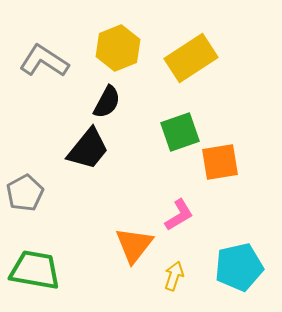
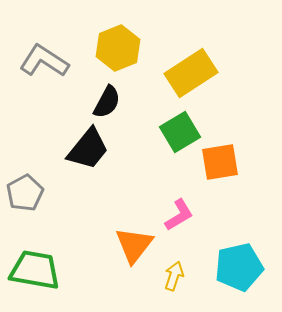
yellow rectangle: moved 15 px down
green square: rotated 12 degrees counterclockwise
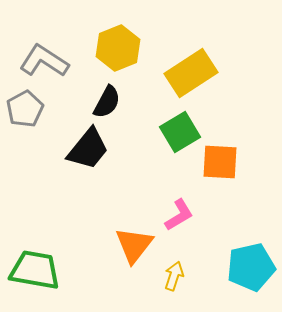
orange square: rotated 12 degrees clockwise
gray pentagon: moved 84 px up
cyan pentagon: moved 12 px right
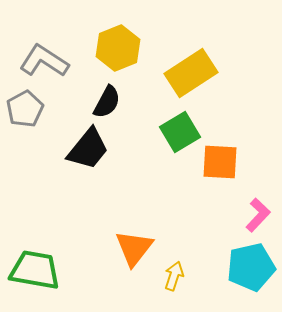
pink L-shape: moved 79 px right; rotated 16 degrees counterclockwise
orange triangle: moved 3 px down
